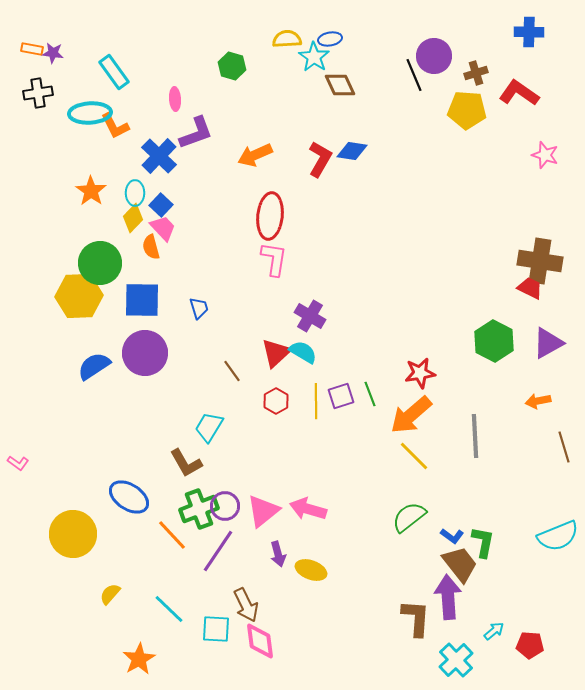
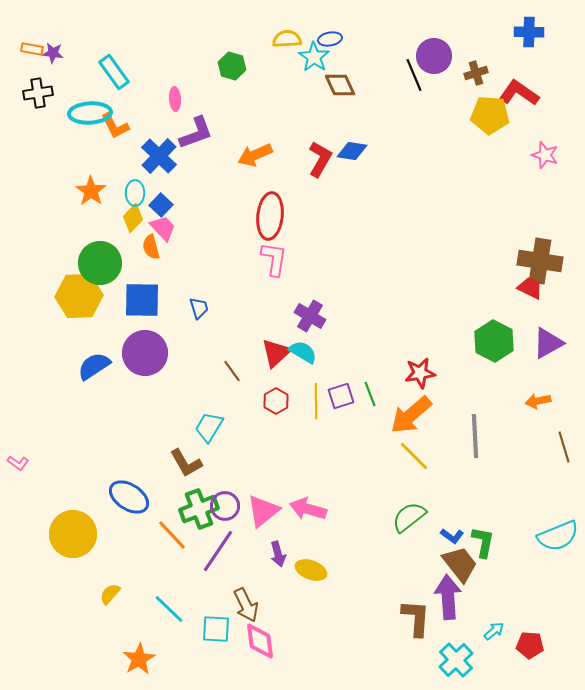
yellow pentagon at (467, 110): moved 23 px right, 5 px down
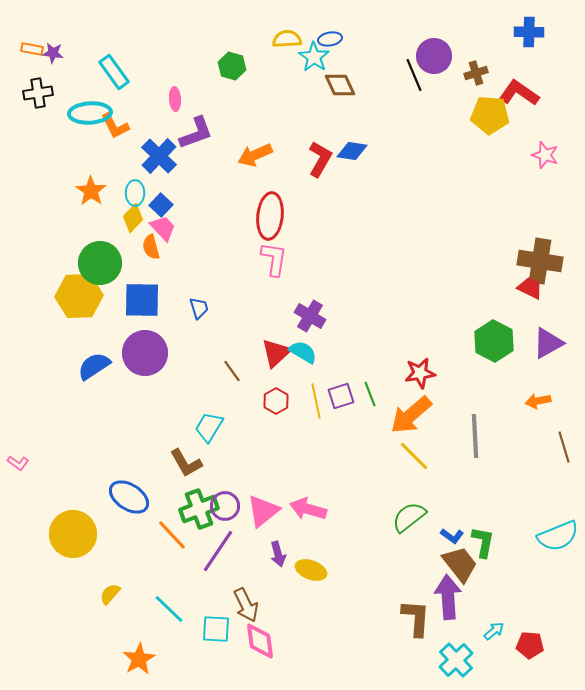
yellow line at (316, 401): rotated 12 degrees counterclockwise
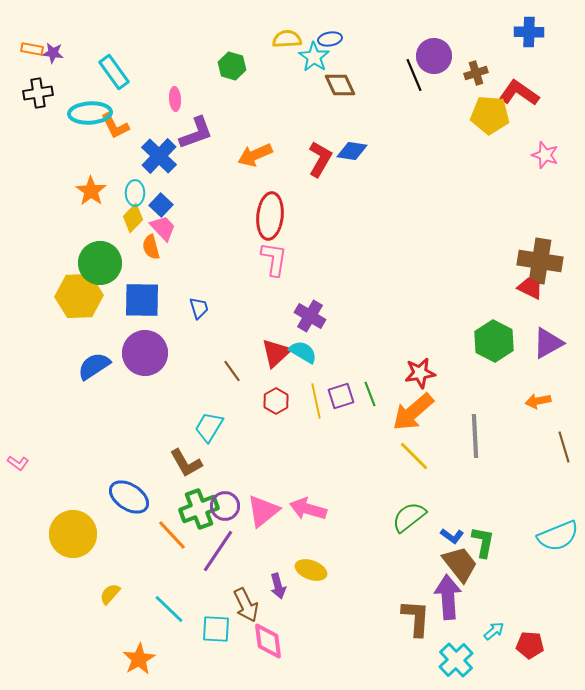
orange arrow at (411, 415): moved 2 px right, 3 px up
purple arrow at (278, 554): moved 32 px down
pink diamond at (260, 641): moved 8 px right
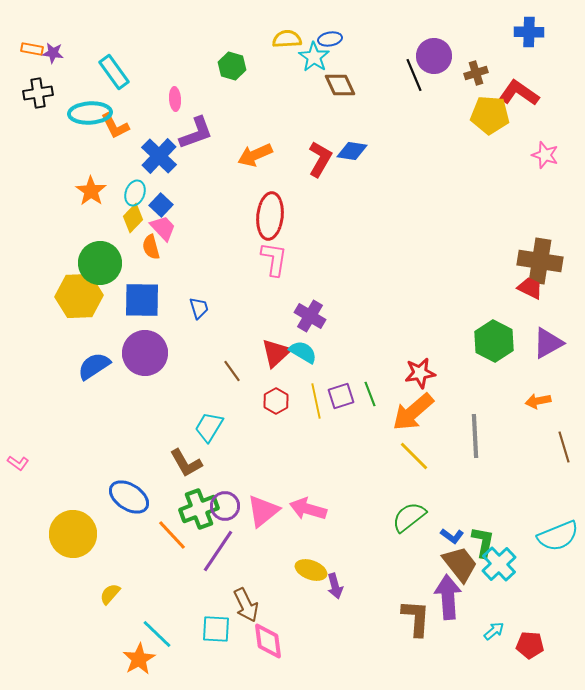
cyan ellipse at (135, 193): rotated 20 degrees clockwise
purple arrow at (278, 586): moved 57 px right
cyan line at (169, 609): moved 12 px left, 25 px down
cyan cross at (456, 660): moved 43 px right, 96 px up
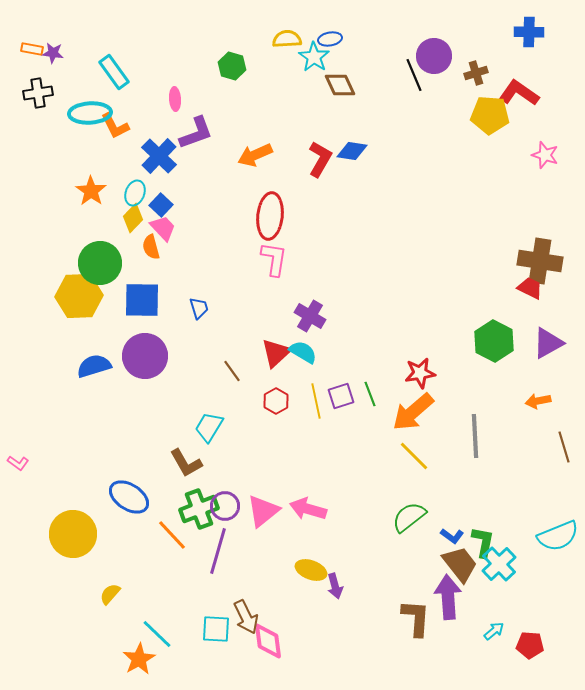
purple circle at (145, 353): moved 3 px down
blue semicircle at (94, 366): rotated 16 degrees clockwise
purple line at (218, 551): rotated 18 degrees counterclockwise
brown arrow at (246, 605): moved 12 px down
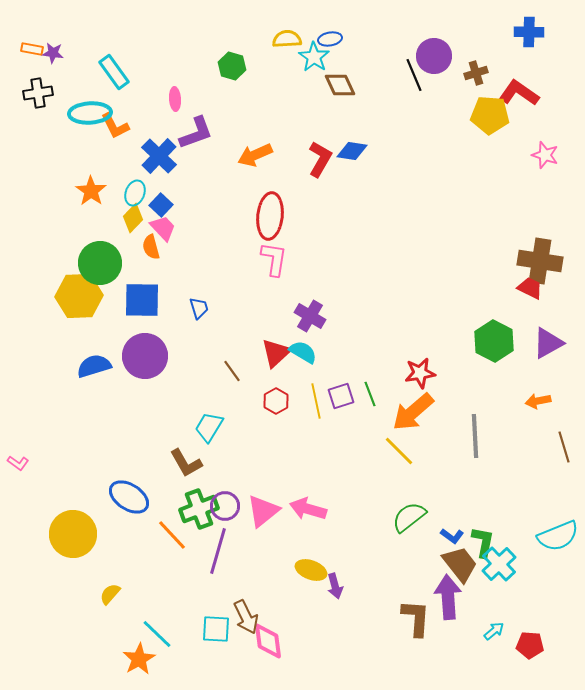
yellow line at (414, 456): moved 15 px left, 5 px up
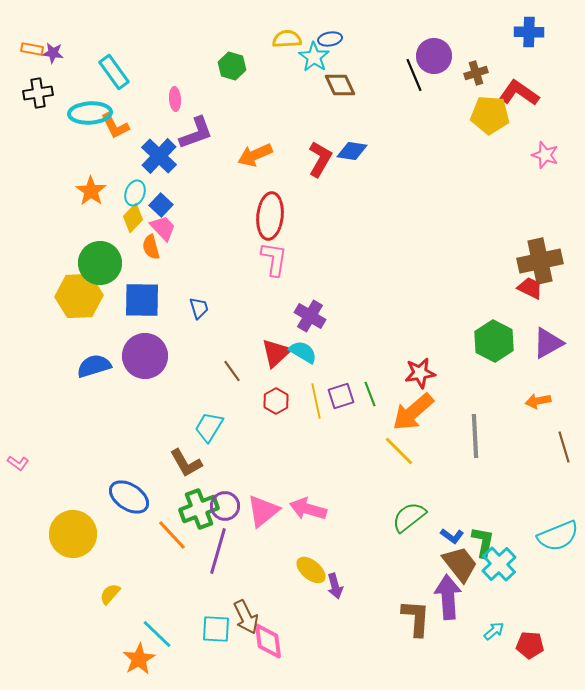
brown cross at (540, 261): rotated 21 degrees counterclockwise
yellow ellipse at (311, 570): rotated 20 degrees clockwise
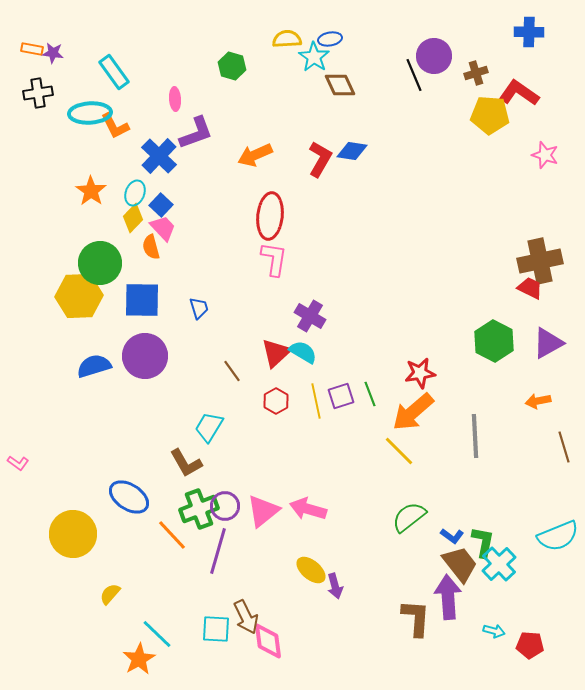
cyan arrow at (494, 631): rotated 55 degrees clockwise
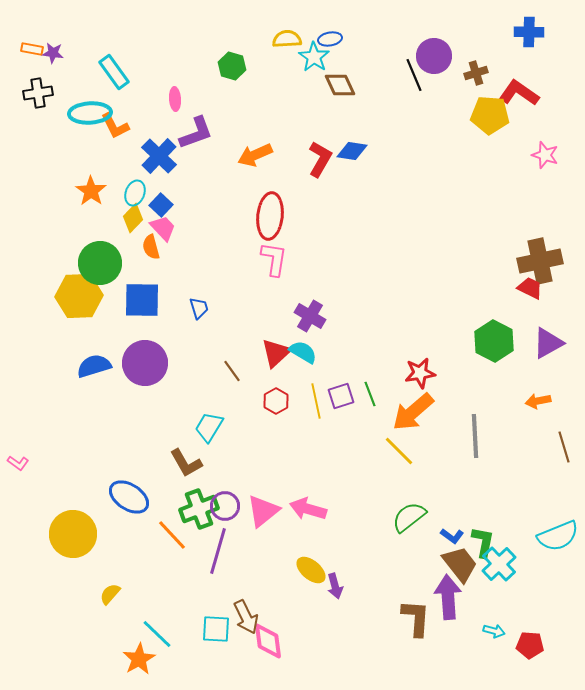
purple circle at (145, 356): moved 7 px down
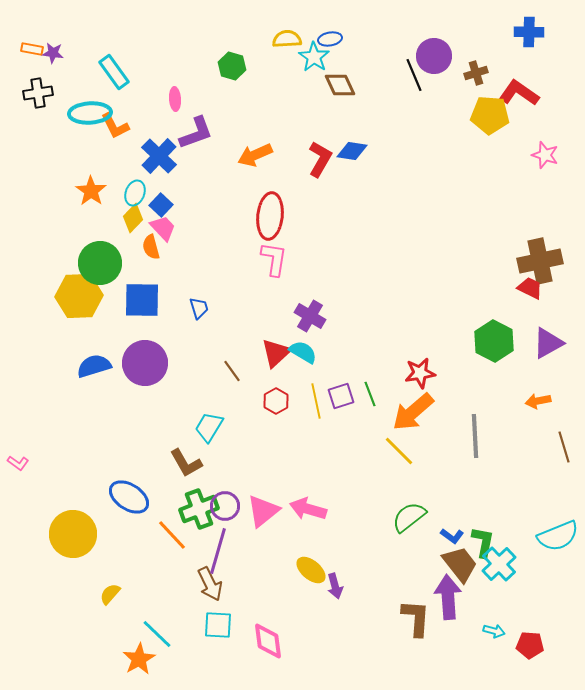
brown arrow at (246, 617): moved 36 px left, 33 px up
cyan square at (216, 629): moved 2 px right, 4 px up
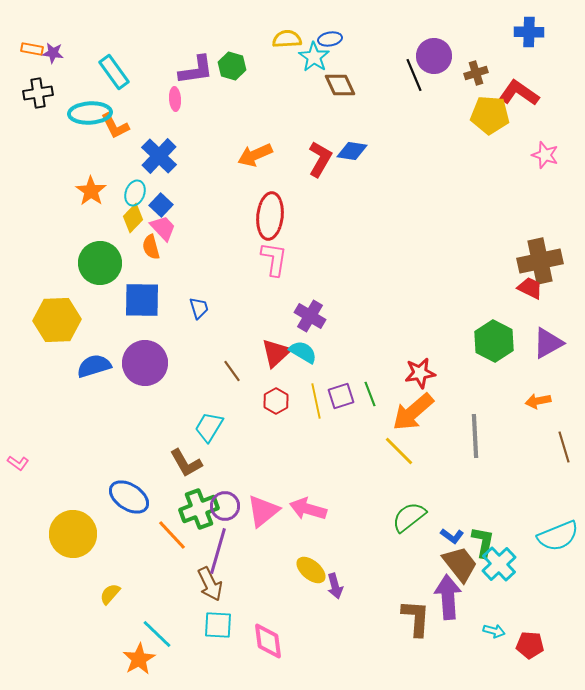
purple L-shape at (196, 133): moved 63 px up; rotated 12 degrees clockwise
yellow hexagon at (79, 296): moved 22 px left, 24 px down
